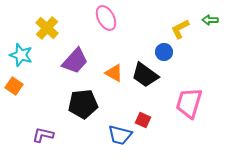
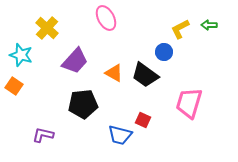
green arrow: moved 1 px left, 5 px down
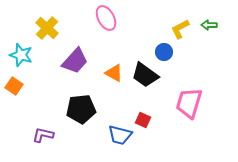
black pentagon: moved 2 px left, 5 px down
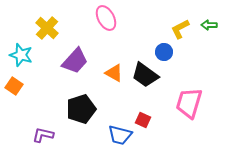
black pentagon: rotated 12 degrees counterclockwise
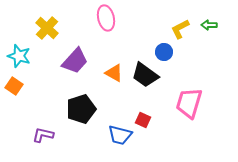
pink ellipse: rotated 15 degrees clockwise
cyan star: moved 2 px left, 1 px down
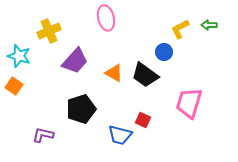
yellow cross: moved 2 px right, 3 px down; rotated 25 degrees clockwise
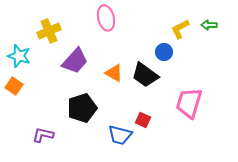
black pentagon: moved 1 px right, 1 px up
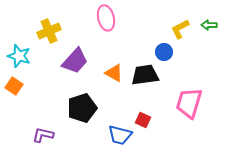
black trapezoid: rotated 136 degrees clockwise
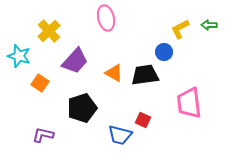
yellow cross: rotated 20 degrees counterclockwise
orange square: moved 26 px right, 3 px up
pink trapezoid: rotated 24 degrees counterclockwise
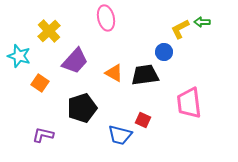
green arrow: moved 7 px left, 3 px up
